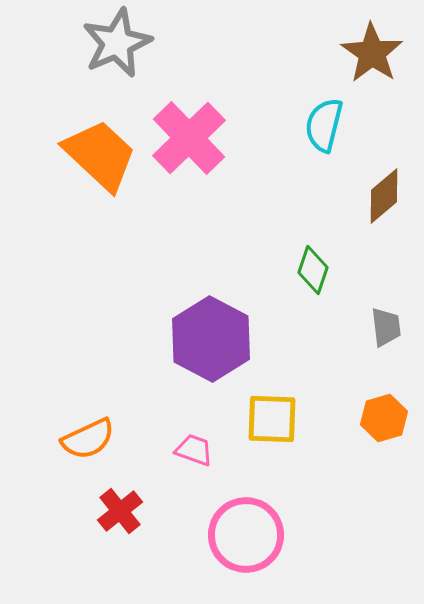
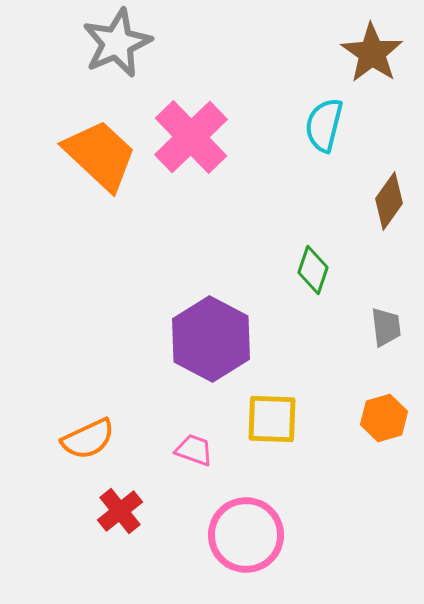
pink cross: moved 2 px right, 1 px up
brown diamond: moved 5 px right, 5 px down; rotated 14 degrees counterclockwise
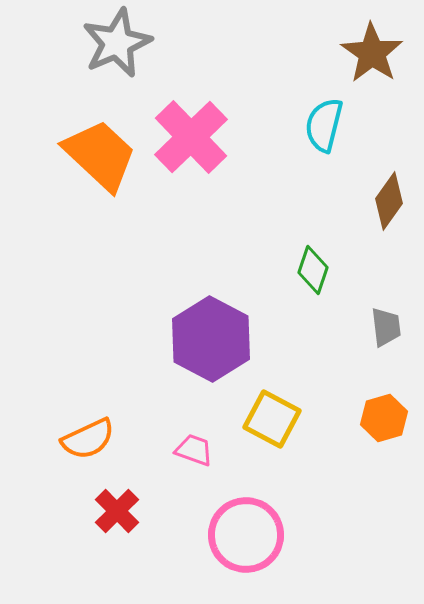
yellow square: rotated 26 degrees clockwise
red cross: moved 3 px left; rotated 6 degrees counterclockwise
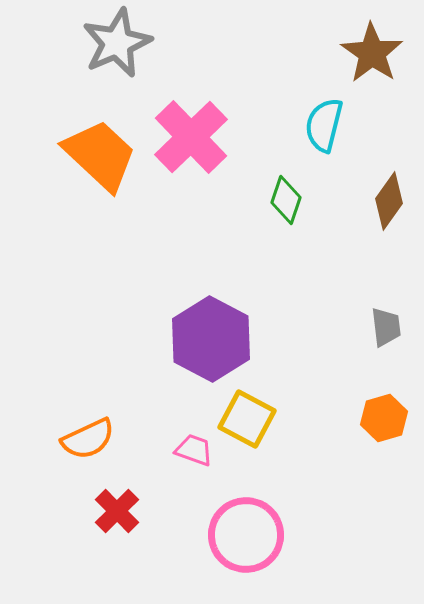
green diamond: moved 27 px left, 70 px up
yellow square: moved 25 px left
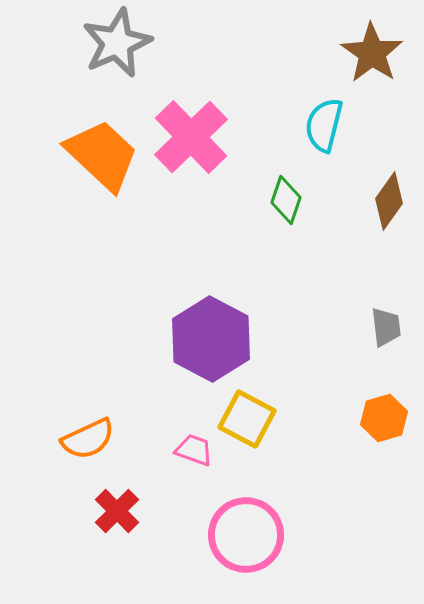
orange trapezoid: moved 2 px right
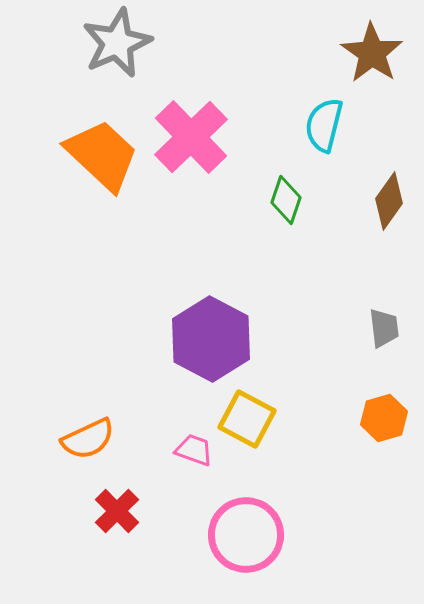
gray trapezoid: moved 2 px left, 1 px down
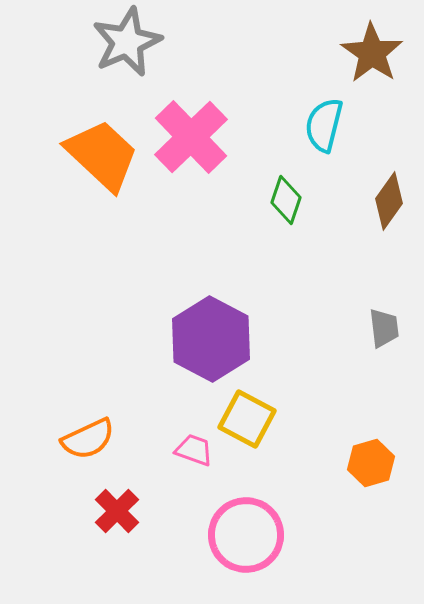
gray star: moved 10 px right, 1 px up
orange hexagon: moved 13 px left, 45 px down
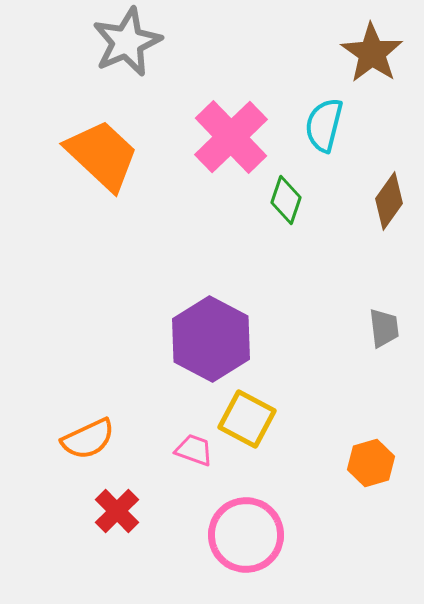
pink cross: moved 40 px right
